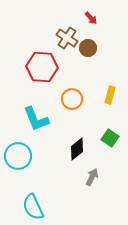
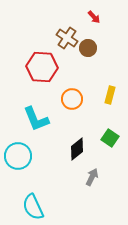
red arrow: moved 3 px right, 1 px up
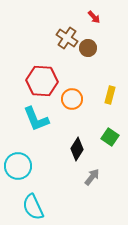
red hexagon: moved 14 px down
green square: moved 1 px up
black diamond: rotated 20 degrees counterclockwise
cyan circle: moved 10 px down
gray arrow: rotated 12 degrees clockwise
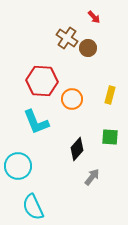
cyan L-shape: moved 3 px down
green square: rotated 30 degrees counterclockwise
black diamond: rotated 10 degrees clockwise
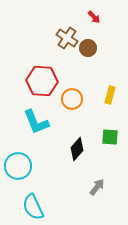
gray arrow: moved 5 px right, 10 px down
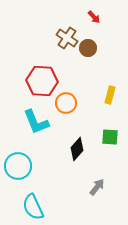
orange circle: moved 6 px left, 4 px down
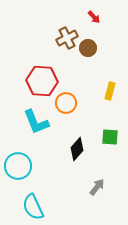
brown cross: rotated 30 degrees clockwise
yellow rectangle: moved 4 px up
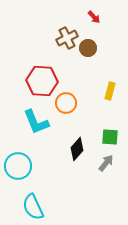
gray arrow: moved 9 px right, 24 px up
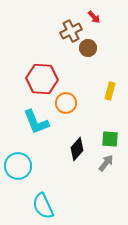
brown cross: moved 4 px right, 7 px up
red hexagon: moved 2 px up
green square: moved 2 px down
cyan semicircle: moved 10 px right, 1 px up
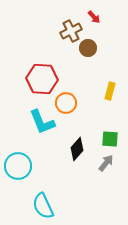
cyan L-shape: moved 6 px right
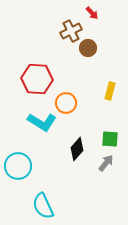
red arrow: moved 2 px left, 4 px up
red hexagon: moved 5 px left
cyan L-shape: rotated 36 degrees counterclockwise
